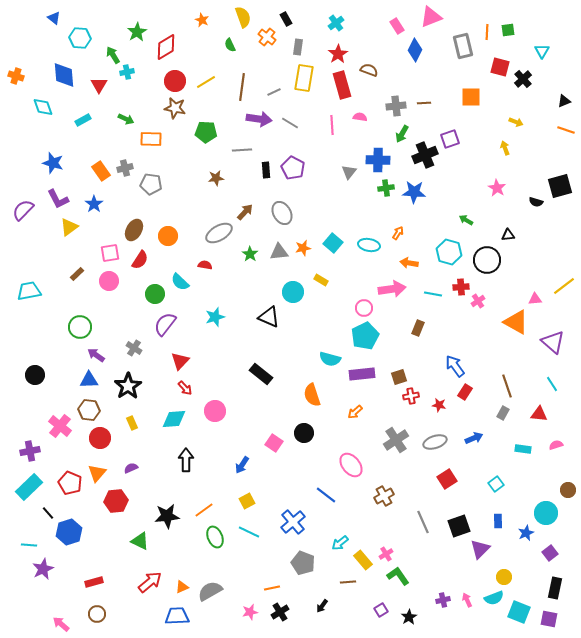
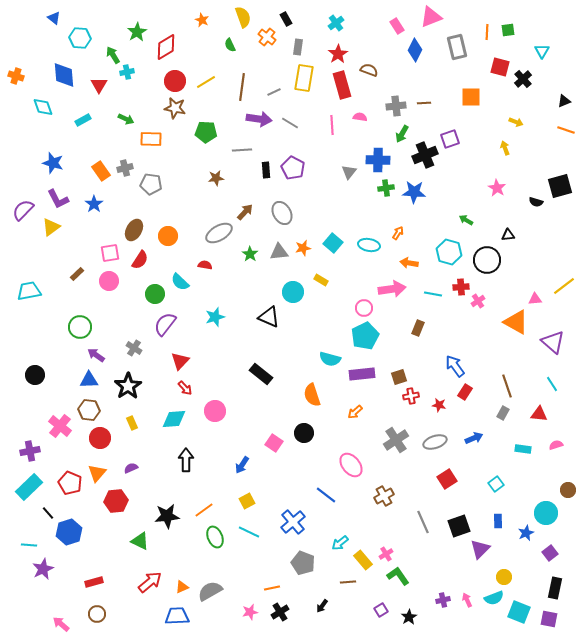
gray rectangle at (463, 46): moved 6 px left, 1 px down
yellow triangle at (69, 227): moved 18 px left
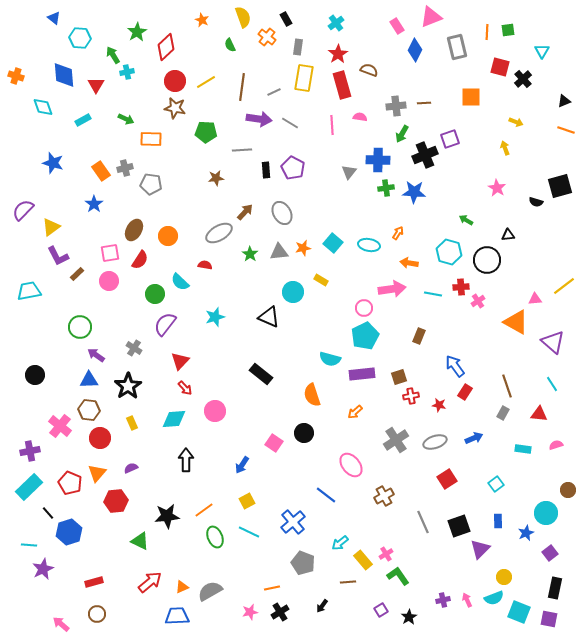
red diamond at (166, 47): rotated 12 degrees counterclockwise
red triangle at (99, 85): moved 3 px left
purple L-shape at (58, 199): moved 57 px down
brown rectangle at (418, 328): moved 1 px right, 8 px down
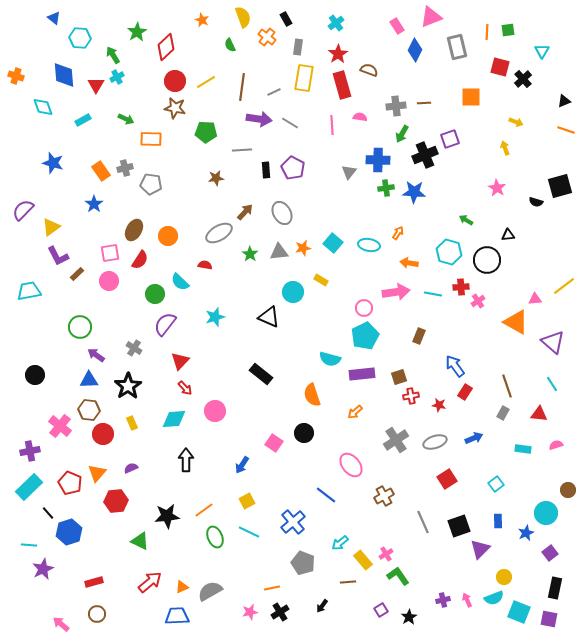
cyan cross at (127, 72): moved 10 px left, 5 px down; rotated 16 degrees counterclockwise
pink arrow at (392, 289): moved 4 px right, 3 px down
red circle at (100, 438): moved 3 px right, 4 px up
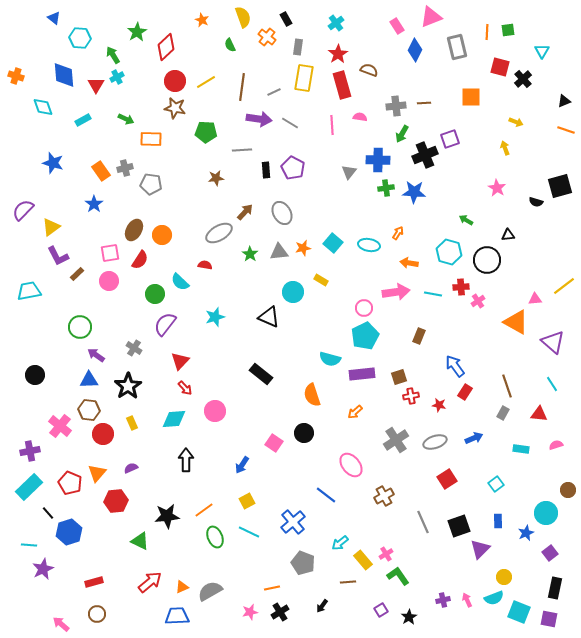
orange circle at (168, 236): moved 6 px left, 1 px up
cyan rectangle at (523, 449): moved 2 px left
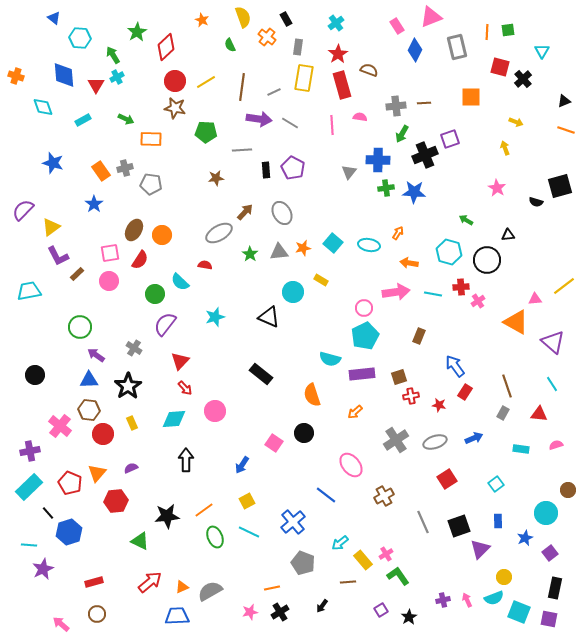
blue star at (526, 533): moved 1 px left, 5 px down
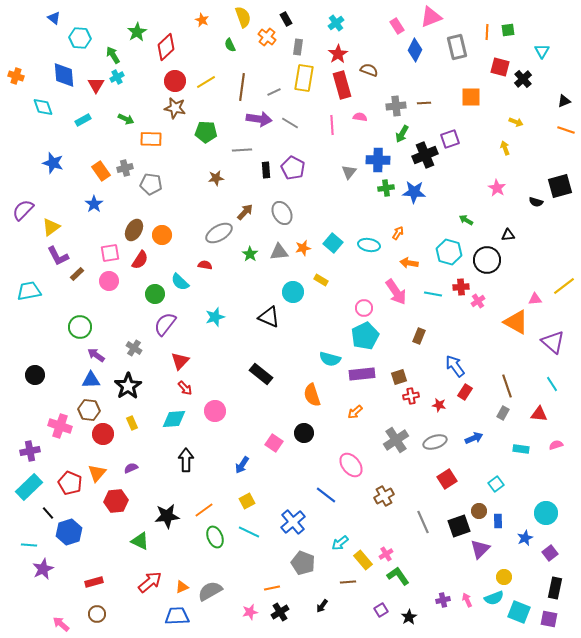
pink arrow at (396, 292): rotated 64 degrees clockwise
blue triangle at (89, 380): moved 2 px right
pink cross at (60, 426): rotated 20 degrees counterclockwise
brown circle at (568, 490): moved 89 px left, 21 px down
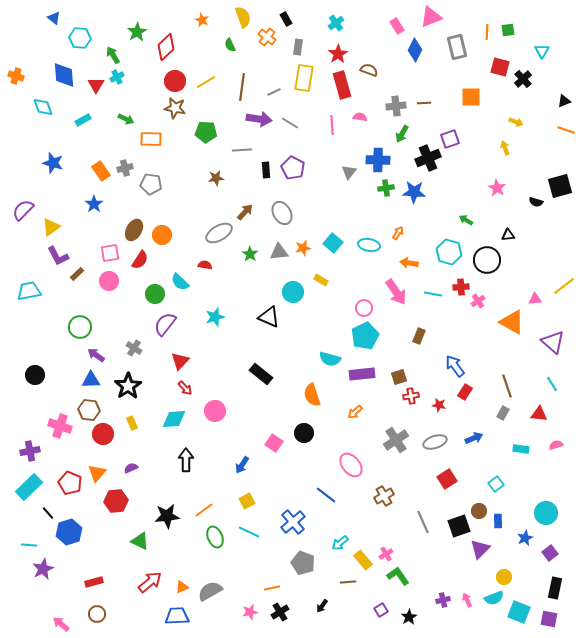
black cross at (425, 155): moved 3 px right, 3 px down
orange triangle at (516, 322): moved 4 px left
